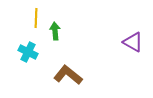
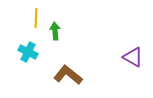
purple triangle: moved 15 px down
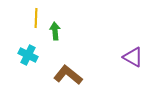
cyan cross: moved 3 px down
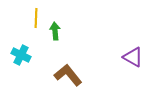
cyan cross: moved 7 px left
brown L-shape: rotated 12 degrees clockwise
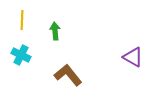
yellow line: moved 14 px left, 2 px down
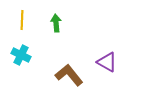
green arrow: moved 1 px right, 8 px up
purple triangle: moved 26 px left, 5 px down
brown L-shape: moved 1 px right
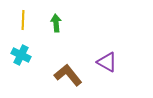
yellow line: moved 1 px right
brown L-shape: moved 1 px left
